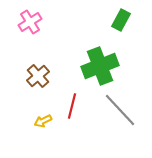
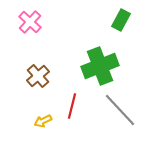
pink cross: rotated 15 degrees counterclockwise
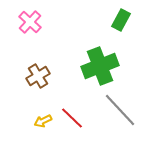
brown cross: rotated 10 degrees clockwise
red line: moved 12 px down; rotated 60 degrees counterclockwise
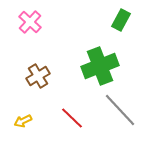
yellow arrow: moved 20 px left
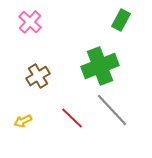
gray line: moved 8 px left
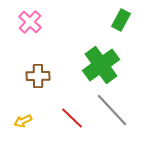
green cross: moved 1 px right, 1 px up; rotated 15 degrees counterclockwise
brown cross: rotated 30 degrees clockwise
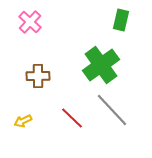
green rectangle: rotated 15 degrees counterclockwise
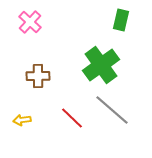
gray line: rotated 6 degrees counterclockwise
yellow arrow: moved 1 px left, 1 px up; rotated 18 degrees clockwise
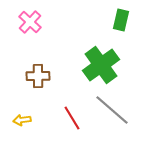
red line: rotated 15 degrees clockwise
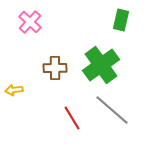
brown cross: moved 17 px right, 8 px up
yellow arrow: moved 8 px left, 30 px up
